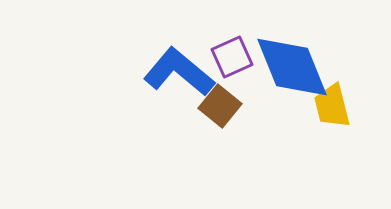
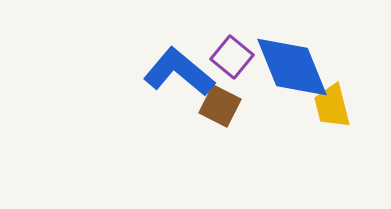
purple square: rotated 27 degrees counterclockwise
brown square: rotated 12 degrees counterclockwise
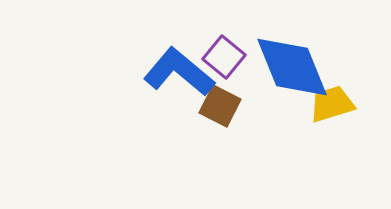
purple square: moved 8 px left
yellow trapezoid: moved 2 px up; rotated 87 degrees clockwise
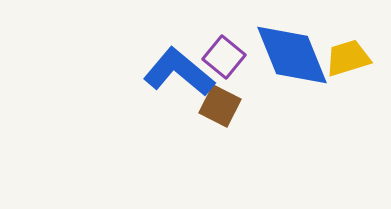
blue diamond: moved 12 px up
yellow trapezoid: moved 16 px right, 46 px up
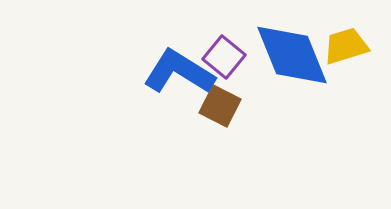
yellow trapezoid: moved 2 px left, 12 px up
blue L-shape: rotated 8 degrees counterclockwise
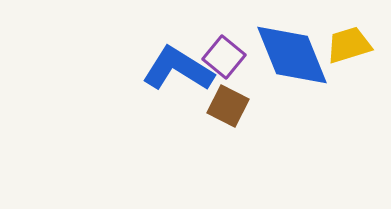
yellow trapezoid: moved 3 px right, 1 px up
blue L-shape: moved 1 px left, 3 px up
brown square: moved 8 px right
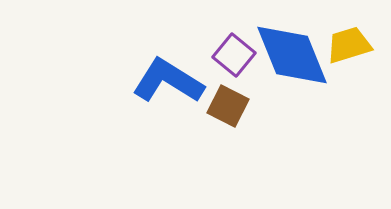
purple square: moved 10 px right, 2 px up
blue L-shape: moved 10 px left, 12 px down
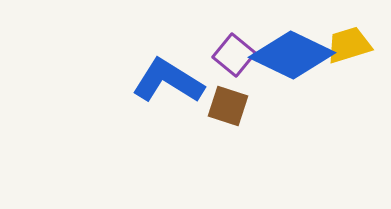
blue diamond: rotated 42 degrees counterclockwise
brown square: rotated 9 degrees counterclockwise
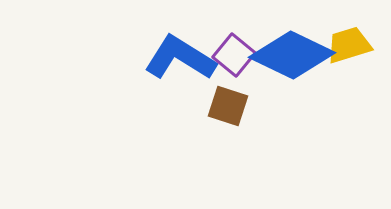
blue L-shape: moved 12 px right, 23 px up
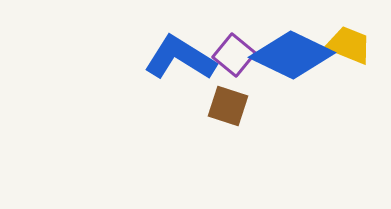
yellow trapezoid: rotated 39 degrees clockwise
